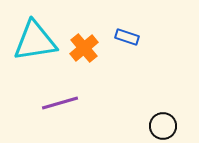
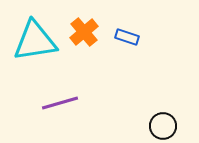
orange cross: moved 16 px up
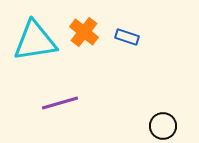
orange cross: rotated 12 degrees counterclockwise
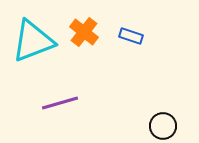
blue rectangle: moved 4 px right, 1 px up
cyan triangle: moved 2 px left; rotated 12 degrees counterclockwise
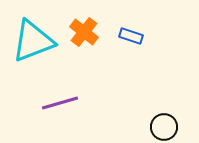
black circle: moved 1 px right, 1 px down
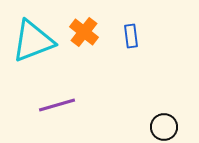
blue rectangle: rotated 65 degrees clockwise
purple line: moved 3 px left, 2 px down
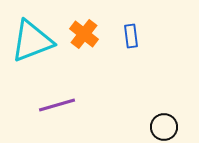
orange cross: moved 2 px down
cyan triangle: moved 1 px left
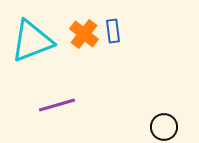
blue rectangle: moved 18 px left, 5 px up
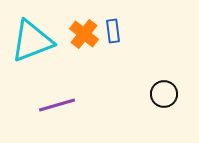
black circle: moved 33 px up
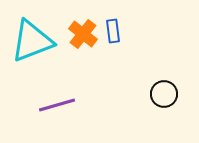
orange cross: moved 1 px left
